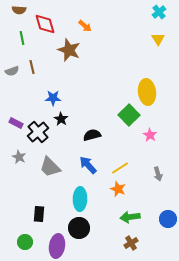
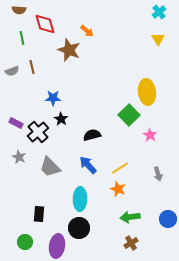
orange arrow: moved 2 px right, 5 px down
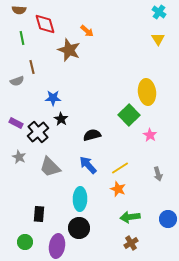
cyan cross: rotated 16 degrees counterclockwise
gray semicircle: moved 5 px right, 10 px down
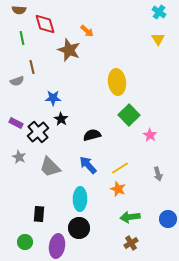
yellow ellipse: moved 30 px left, 10 px up
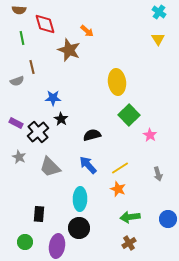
brown cross: moved 2 px left
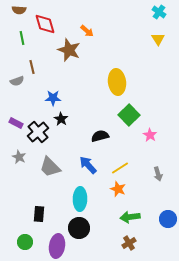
black semicircle: moved 8 px right, 1 px down
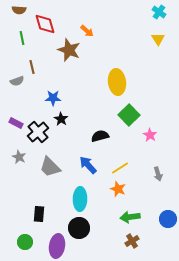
brown cross: moved 3 px right, 2 px up
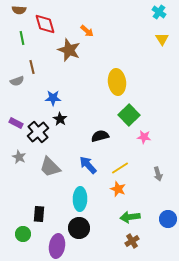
yellow triangle: moved 4 px right
black star: moved 1 px left
pink star: moved 6 px left, 2 px down; rotated 24 degrees counterclockwise
green circle: moved 2 px left, 8 px up
